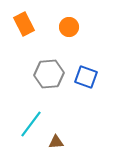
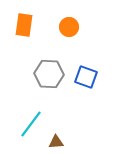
orange rectangle: moved 1 px down; rotated 35 degrees clockwise
gray hexagon: rotated 8 degrees clockwise
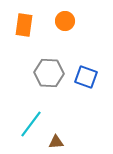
orange circle: moved 4 px left, 6 px up
gray hexagon: moved 1 px up
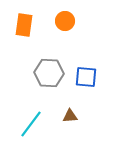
blue square: rotated 15 degrees counterclockwise
brown triangle: moved 14 px right, 26 px up
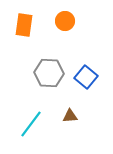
blue square: rotated 35 degrees clockwise
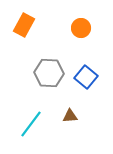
orange circle: moved 16 px right, 7 px down
orange rectangle: rotated 20 degrees clockwise
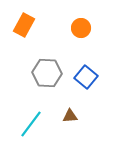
gray hexagon: moved 2 px left
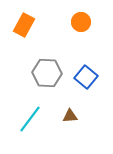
orange circle: moved 6 px up
cyan line: moved 1 px left, 5 px up
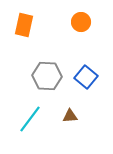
orange rectangle: rotated 15 degrees counterclockwise
gray hexagon: moved 3 px down
